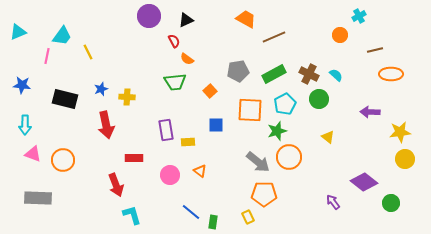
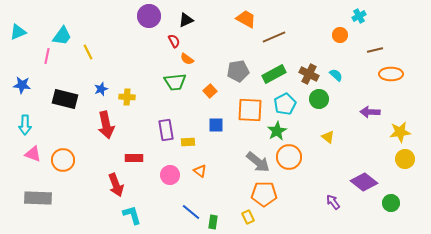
green star at (277, 131): rotated 12 degrees counterclockwise
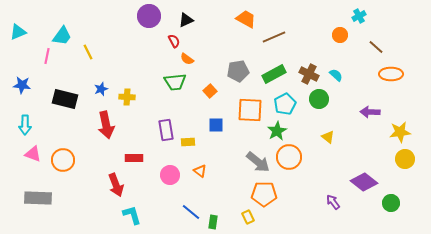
brown line at (375, 50): moved 1 px right, 3 px up; rotated 56 degrees clockwise
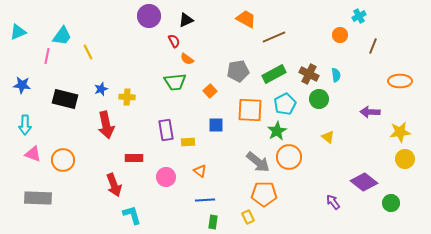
brown line at (376, 47): moved 3 px left, 1 px up; rotated 70 degrees clockwise
orange ellipse at (391, 74): moved 9 px right, 7 px down
cyan semicircle at (336, 75): rotated 40 degrees clockwise
pink circle at (170, 175): moved 4 px left, 2 px down
red arrow at (116, 185): moved 2 px left
blue line at (191, 212): moved 14 px right, 12 px up; rotated 42 degrees counterclockwise
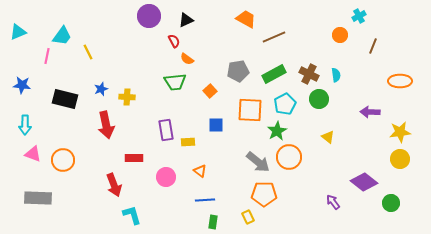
yellow circle at (405, 159): moved 5 px left
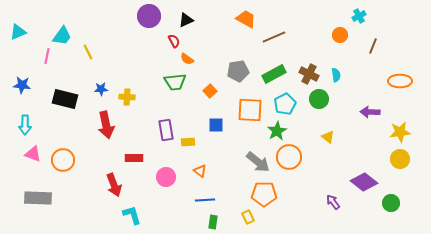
blue star at (101, 89): rotated 16 degrees clockwise
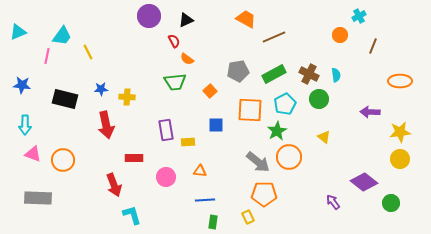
yellow triangle at (328, 137): moved 4 px left
orange triangle at (200, 171): rotated 32 degrees counterclockwise
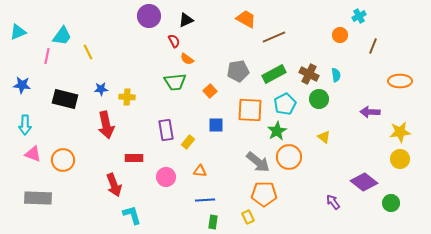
yellow rectangle at (188, 142): rotated 48 degrees counterclockwise
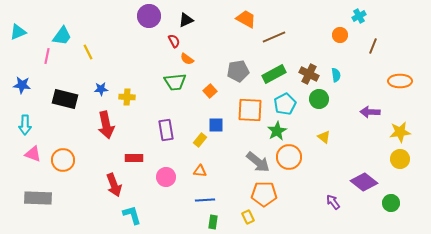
yellow rectangle at (188, 142): moved 12 px right, 2 px up
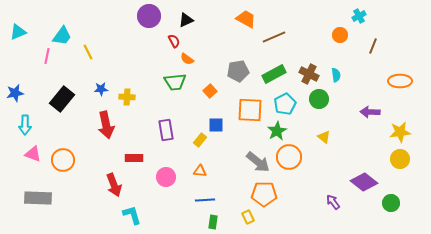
blue star at (22, 85): moved 7 px left, 8 px down; rotated 18 degrees counterclockwise
black rectangle at (65, 99): moved 3 px left; rotated 65 degrees counterclockwise
